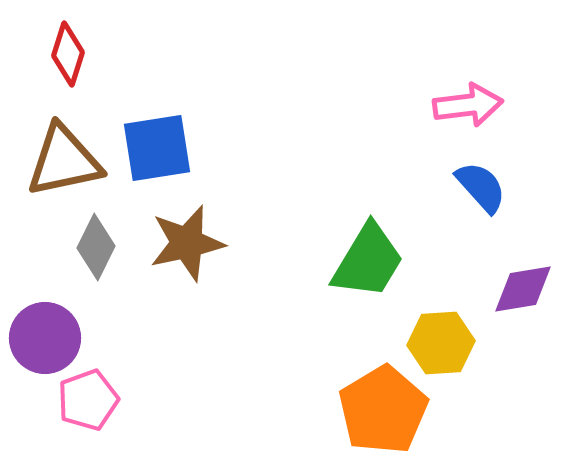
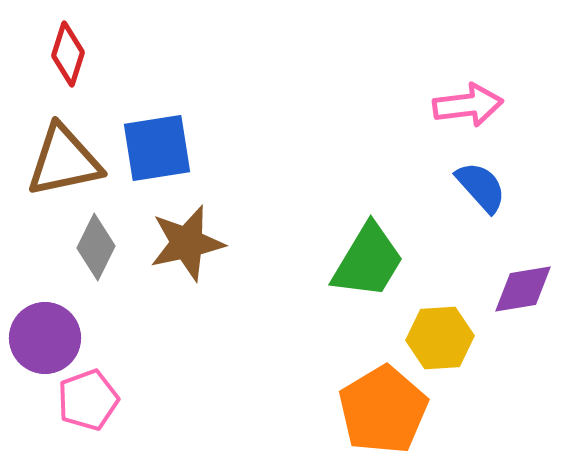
yellow hexagon: moved 1 px left, 5 px up
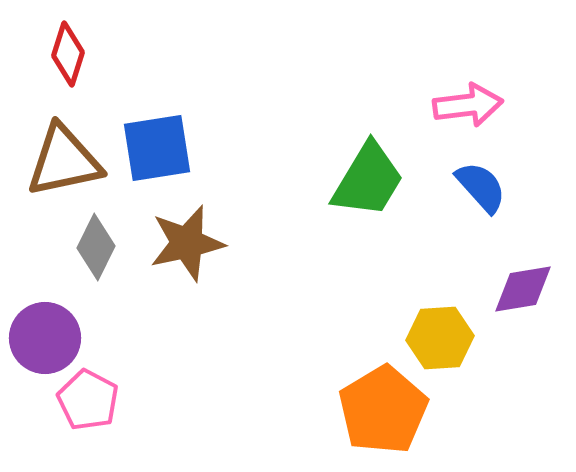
green trapezoid: moved 81 px up
pink pentagon: rotated 24 degrees counterclockwise
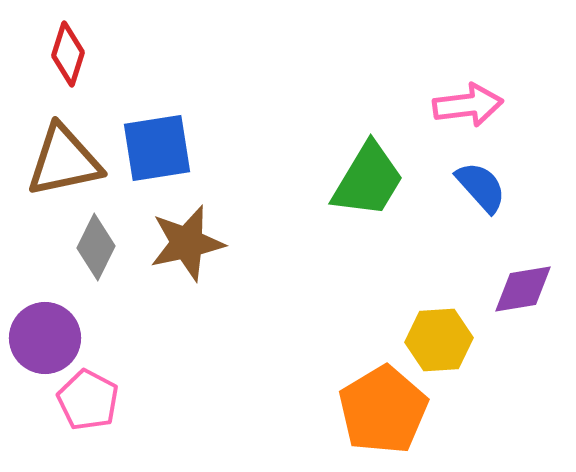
yellow hexagon: moved 1 px left, 2 px down
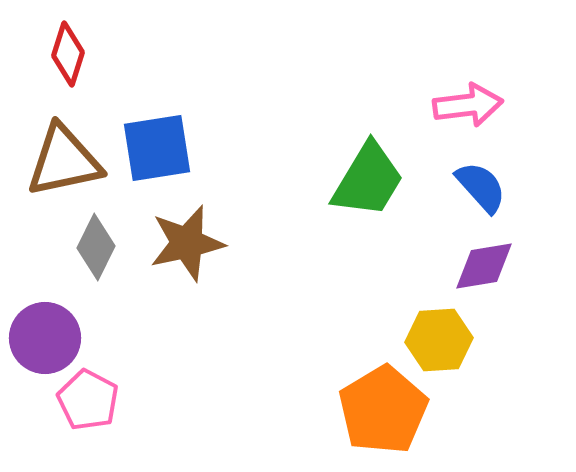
purple diamond: moved 39 px left, 23 px up
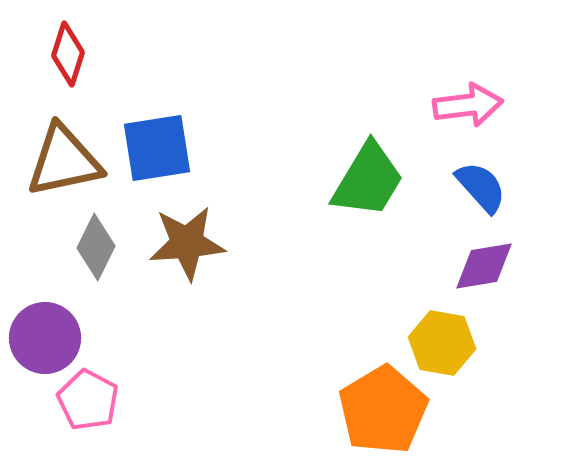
brown star: rotated 8 degrees clockwise
yellow hexagon: moved 3 px right, 3 px down; rotated 14 degrees clockwise
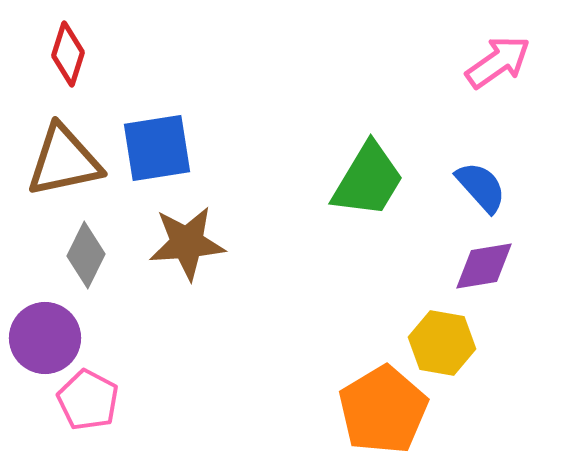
pink arrow: moved 30 px right, 43 px up; rotated 28 degrees counterclockwise
gray diamond: moved 10 px left, 8 px down
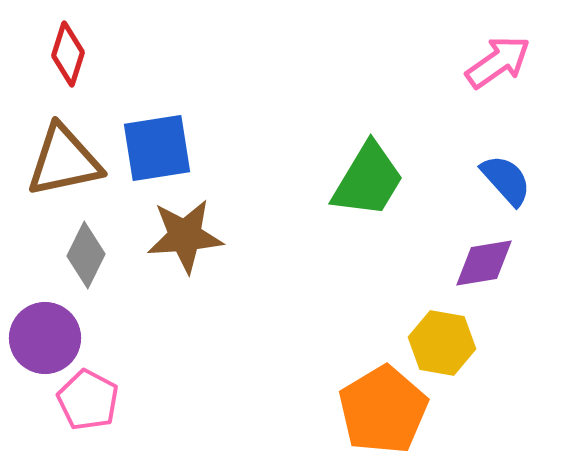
blue semicircle: moved 25 px right, 7 px up
brown star: moved 2 px left, 7 px up
purple diamond: moved 3 px up
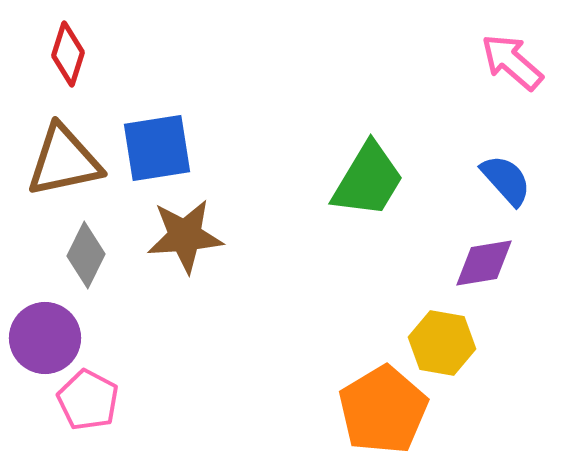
pink arrow: moved 14 px right; rotated 104 degrees counterclockwise
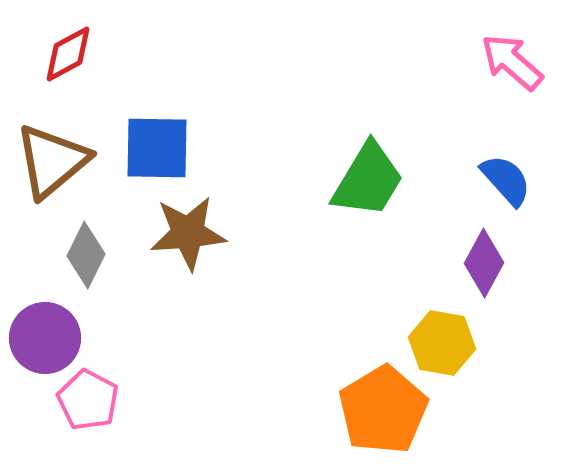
red diamond: rotated 44 degrees clockwise
blue square: rotated 10 degrees clockwise
brown triangle: moved 12 px left; rotated 28 degrees counterclockwise
brown star: moved 3 px right, 3 px up
purple diamond: rotated 52 degrees counterclockwise
